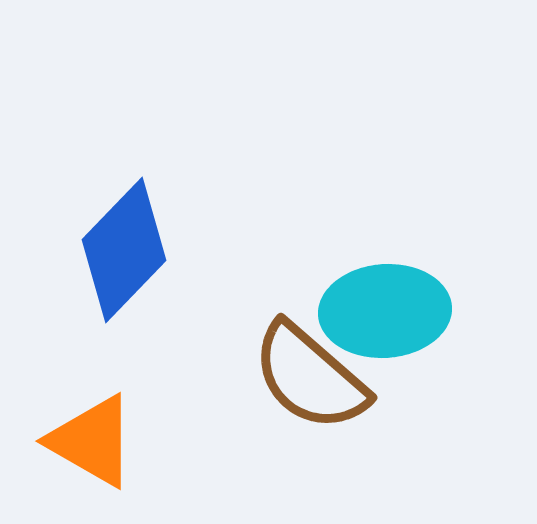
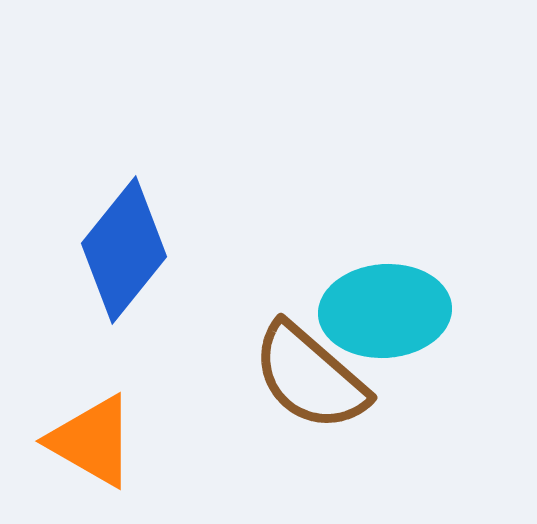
blue diamond: rotated 5 degrees counterclockwise
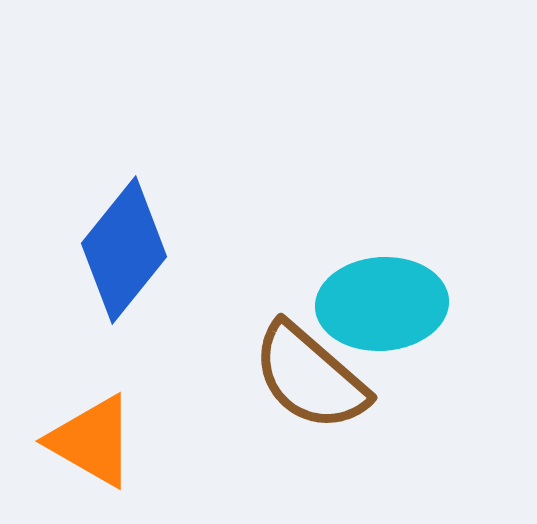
cyan ellipse: moved 3 px left, 7 px up
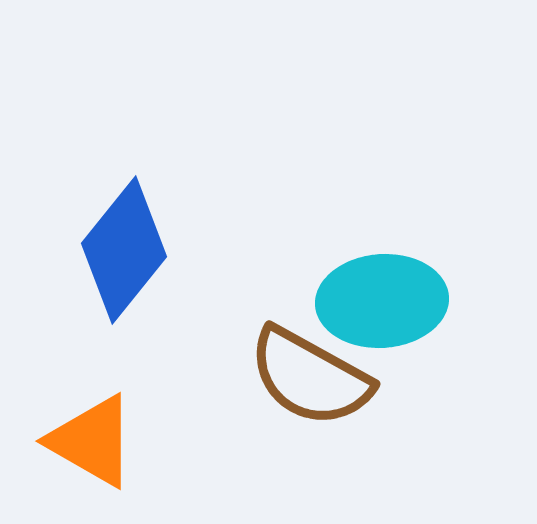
cyan ellipse: moved 3 px up
brown semicircle: rotated 12 degrees counterclockwise
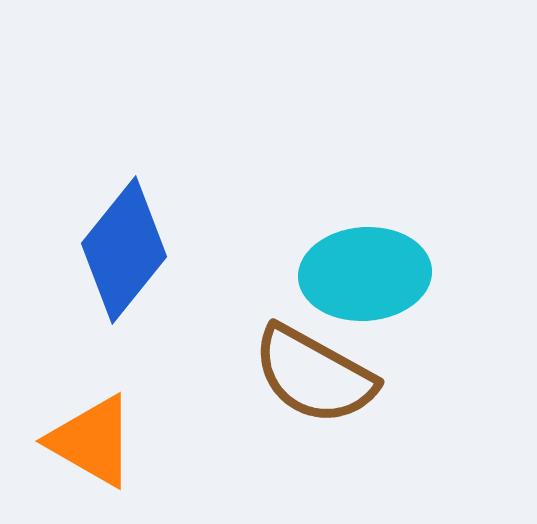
cyan ellipse: moved 17 px left, 27 px up
brown semicircle: moved 4 px right, 2 px up
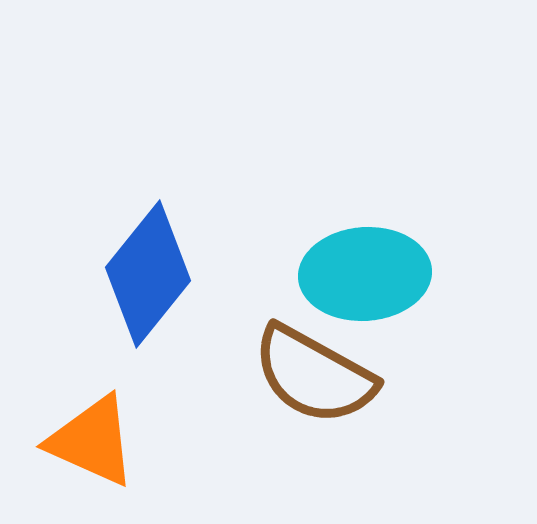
blue diamond: moved 24 px right, 24 px down
orange triangle: rotated 6 degrees counterclockwise
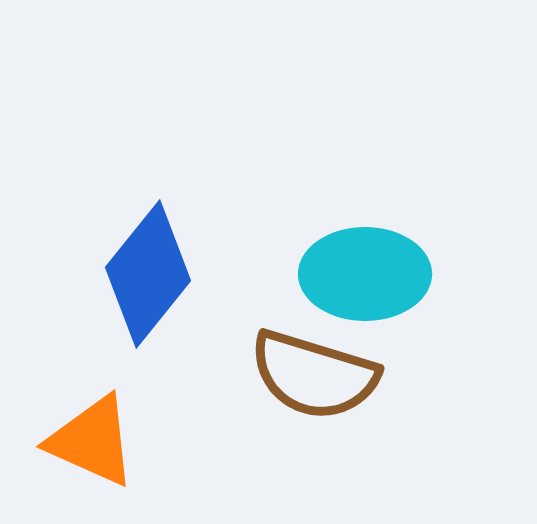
cyan ellipse: rotated 4 degrees clockwise
brown semicircle: rotated 12 degrees counterclockwise
